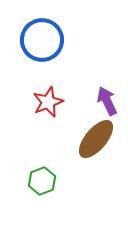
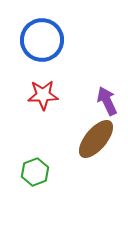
red star: moved 5 px left, 7 px up; rotated 20 degrees clockwise
green hexagon: moved 7 px left, 9 px up
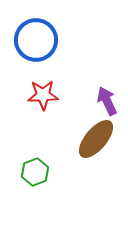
blue circle: moved 6 px left
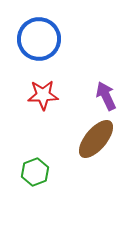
blue circle: moved 3 px right, 1 px up
purple arrow: moved 1 px left, 5 px up
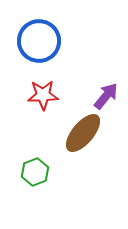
blue circle: moved 2 px down
purple arrow: rotated 64 degrees clockwise
brown ellipse: moved 13 px left, 6 px up
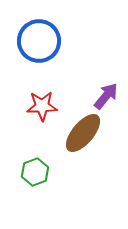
red star: moved 1 px left, 11 px down
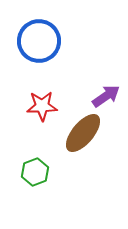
purple arrow: rotated 16 degrees clockwise
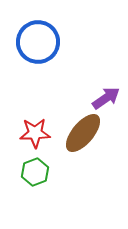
blue circle: moved 1 px left, 1 px down
purple arrow: moved 2 px down
red star: moved 7 px left, 27 px down
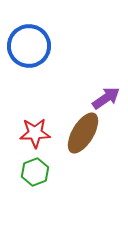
blue circle: moved 9 px left, 4 px down
brown ellipse: rotated 9 degrees counterclockwise
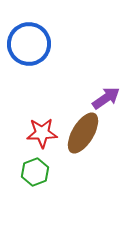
blue circle: moved 2 px up
red star: moved 7 px right
